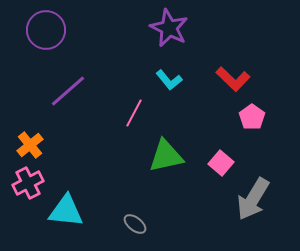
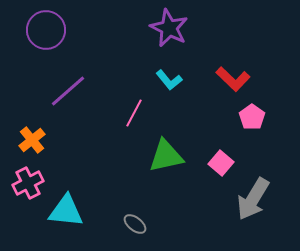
orange cross: moved 2 px right, 5 px up
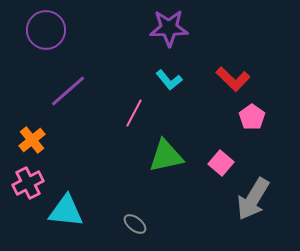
purple star: rotated 27 degrees counterclockwise
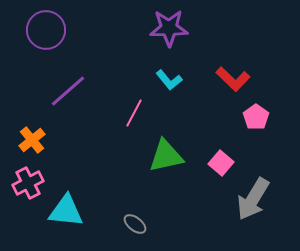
pink pentagon: moved 4 px right
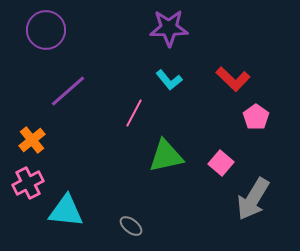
gray ellipse: moved 4 px left, 2 px down
